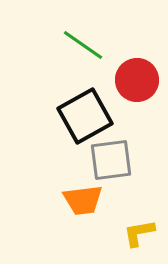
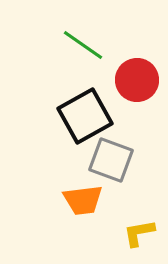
gray square: rotated 27 degrees clockwise
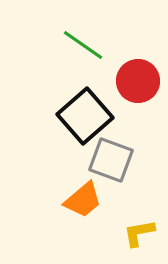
red circle: moved 1 px right, 1 px down
black square: rotated 12 degrees counterclockwise
orange trapezoid: rotated 33 degrees counterclockwise
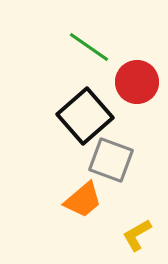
green line: moved 6 px right, 2 px down
red circle: moved 1 px left, 1 px down
yellow L-shape: moved 2 px left, 2 px down; rotated 20 degrees counterclockwise
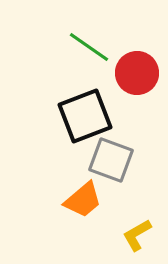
red circle: moved 9 px up
black square: rotated 20 degrees clockwise
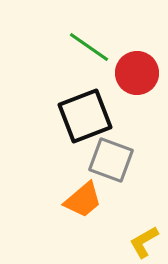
yellow L-shape: moved 7 px right, 7 px down
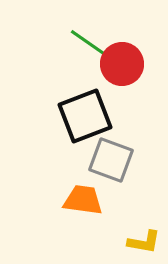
green line: moved 1 px right, 3 px up
red circle: moved 15 px left, 9 px up
orange trapezoid: rotated 132 degrees counterclockwise
yellow L-shape: rotated 140 degrees counterclockwise
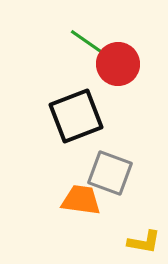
red circle: moved 4 px left
black square: moved 9 px left
gray square: moved 1 px left, 13 px down
orange trapezoid: moved 2 px left
